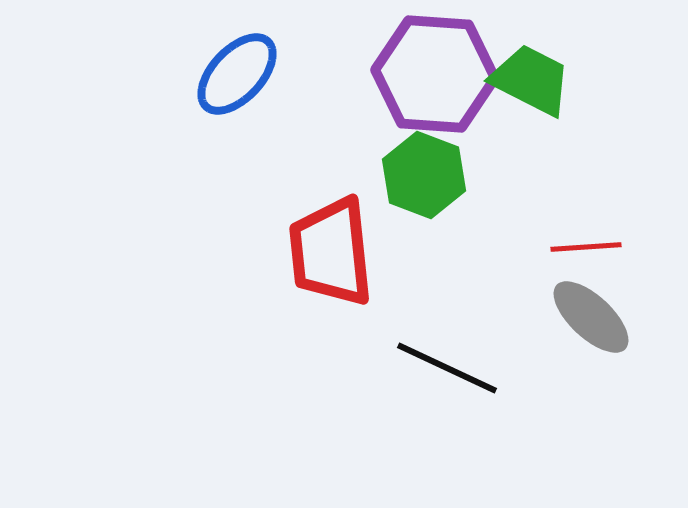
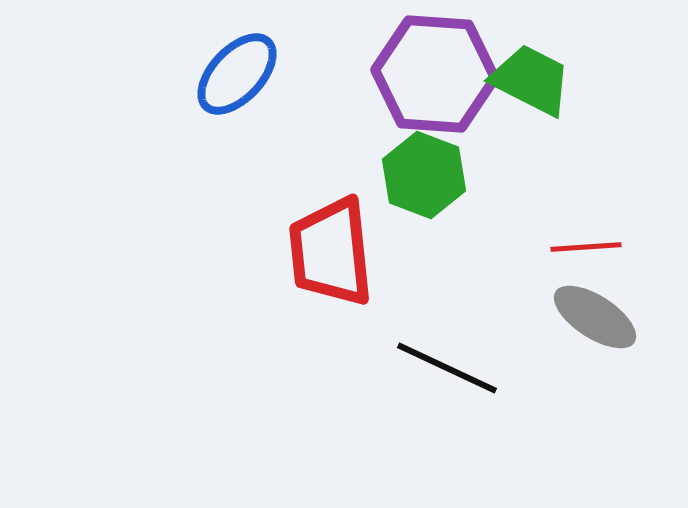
gray ellipse: moved 4 px right; rotated 10 degrees counterclockwise
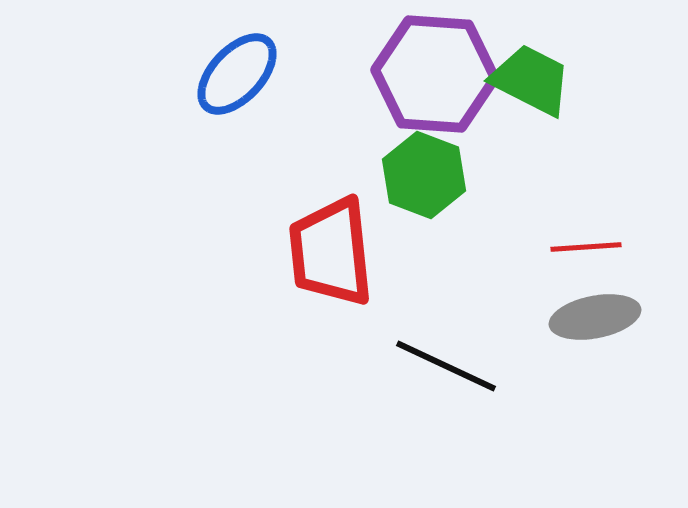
gray ellipse: rotated 44 degrees counterclockwise
black line: moved 1 px left, 2 px up
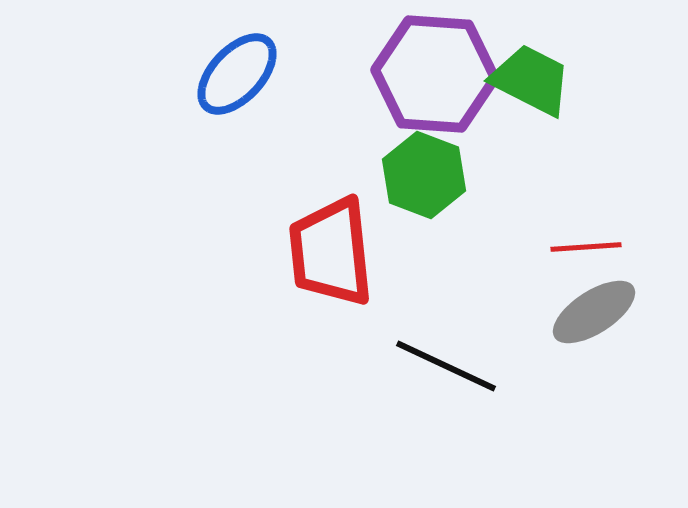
gray ellipse: moved 1 px left, 5 px up; rotated 22 degrees counterclockwise
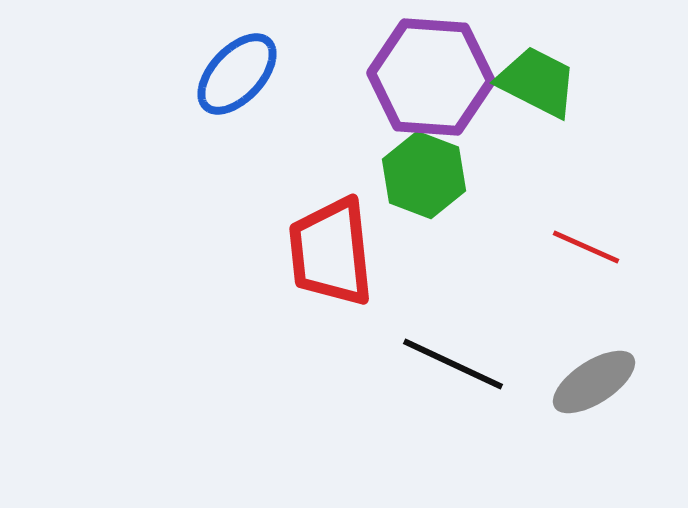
purple hexagon: moved 4 px left, 3 px down
green trapezoid: moved 6 px right, 2 px down
red line: rotated 28 degrees clockwise
gray ellipse: moved 70 px down
black line: moved 7 px right, 2 px up
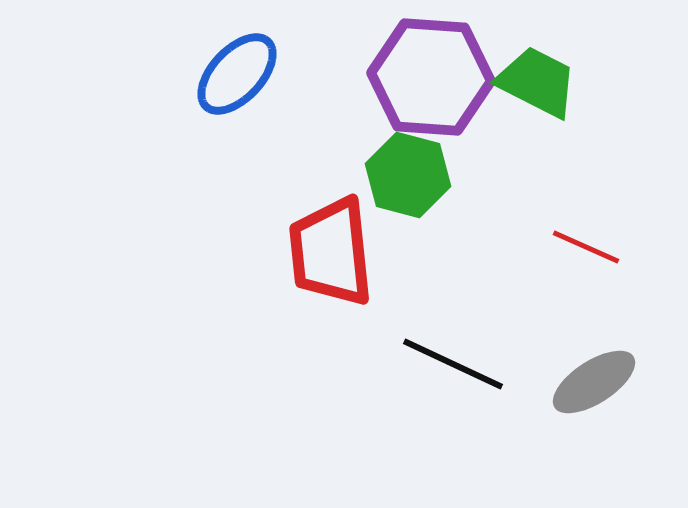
green hexagon: moved 16 px left; rotated 6 degrees counterclockwise
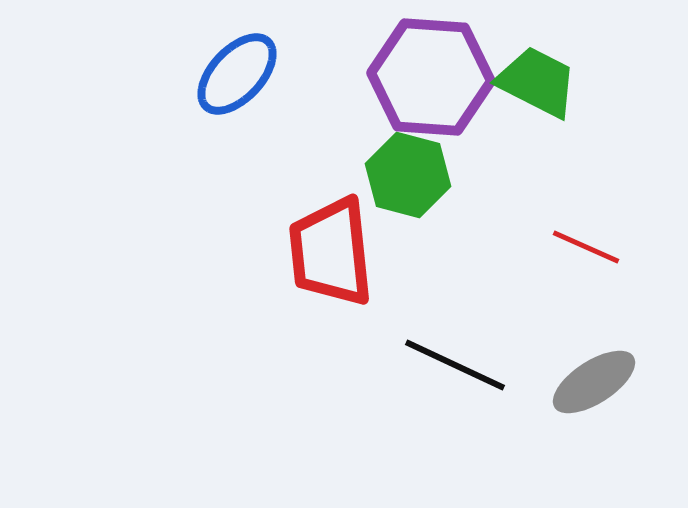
black line: moved 2 px right, 1 px down
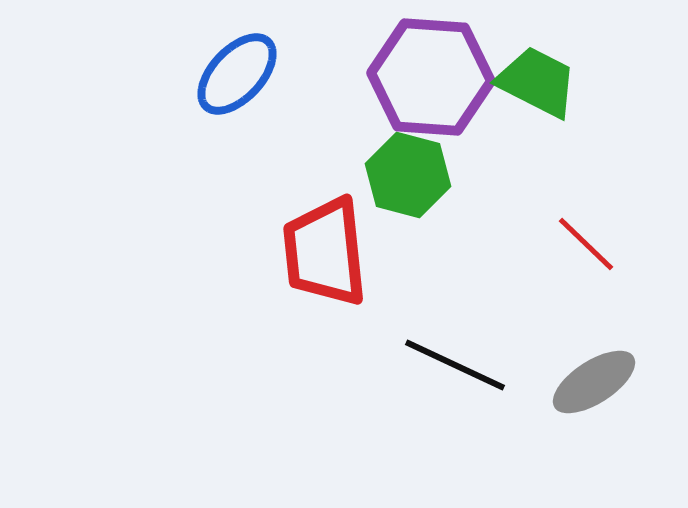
red line: moved 3 px up; rotated 20 degrees clockwise
red trapezoid: moved 6 px left
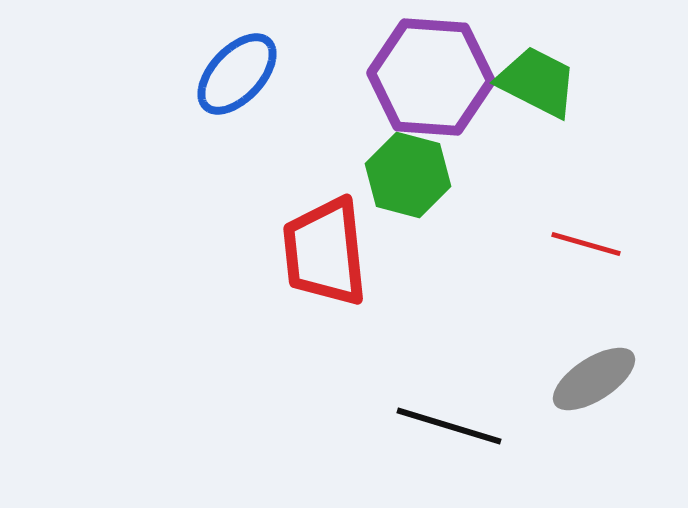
red line: rotated 28 degrees counterclockwise
black line: moved 6 px left, 61 px down; rotated 8 degrees counterclockwise
gray ellipse: moved 3 px up
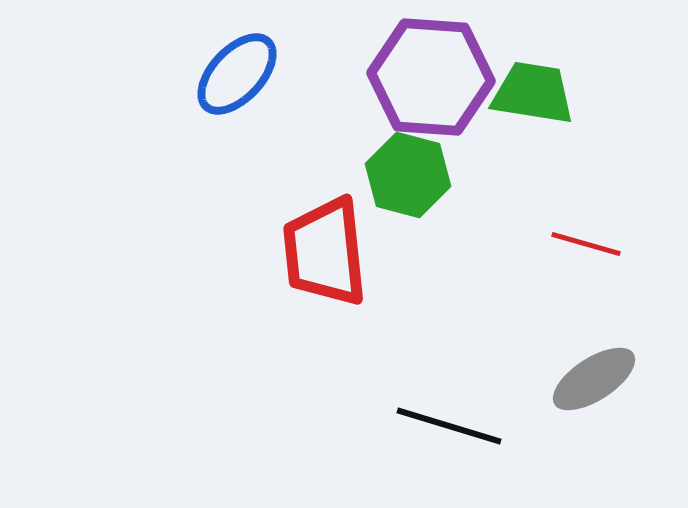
green trapezoid: moved 4 px left, 11 px down; rotated 18 degrees counterclockwise
